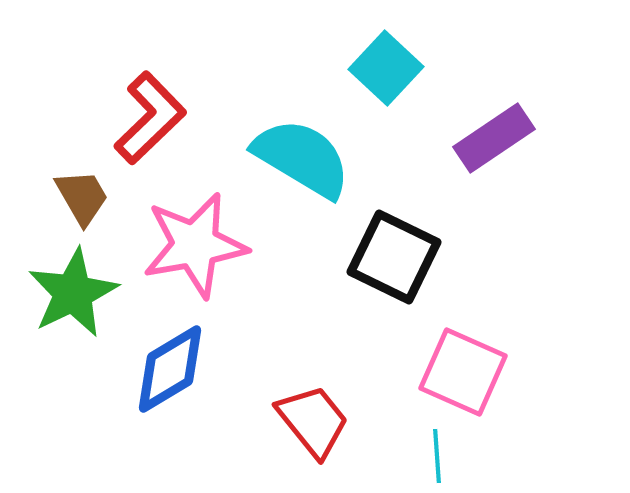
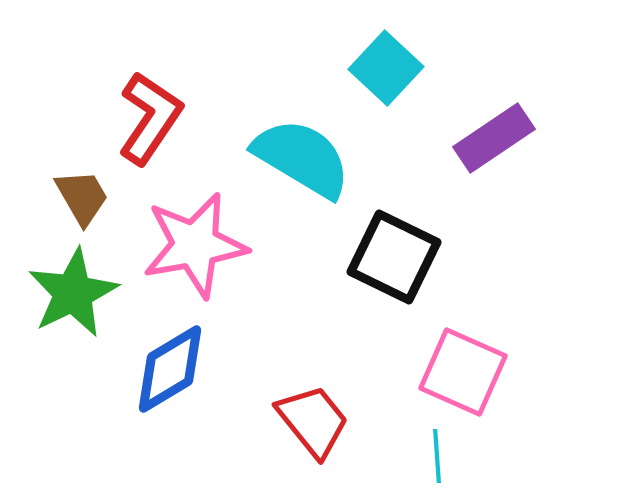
red L-shape: rotated 12 degrees counterclockwise
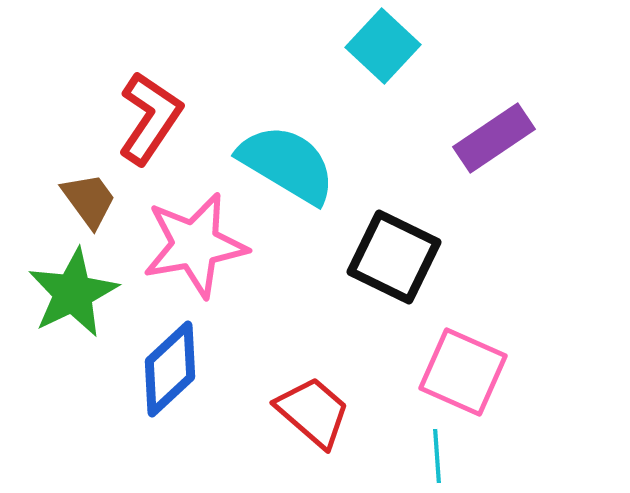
cyan square: moved 3 px left, 22 px up
cyan semicircle: moved 15 px left, 6 px down
brown trapezoid: moved 7 px right, 3 px down; rotated 6 degrees counterclockwise
blue diamond: rotated 12 degrees counterclockwise
red trapezoid: moved 9 px up; rotated 10 degrees counterclockwise
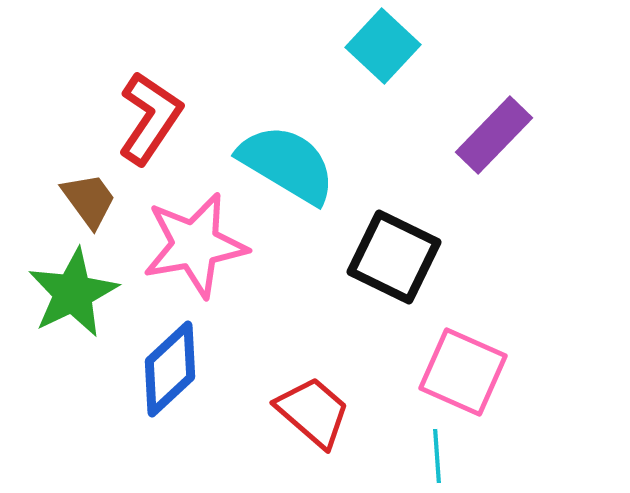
purple rectangle: moved 3 px up; rotated 12 degrees counterclockwise
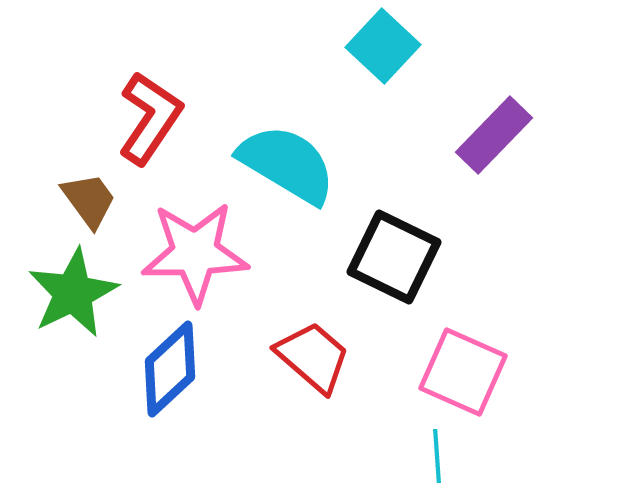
pink star: moved 8 px down; rotated 9 degrees clockwise
red trapezoid: moved 55 px up
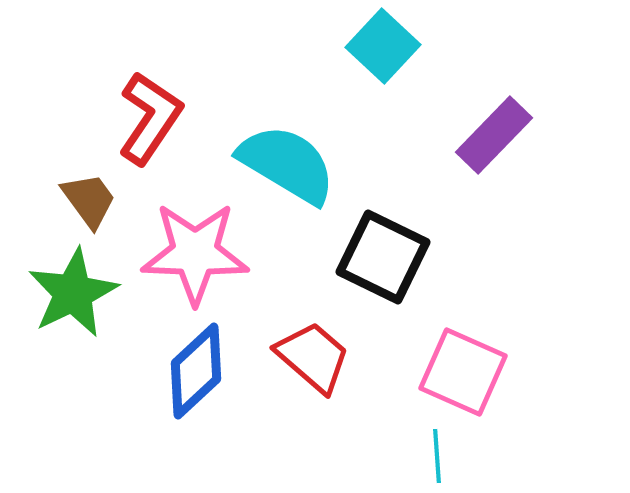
pink star: rotated 3 degrees clockwise
black square: moved 11 px left
blue diamond: moved 26 px right, 2 px down
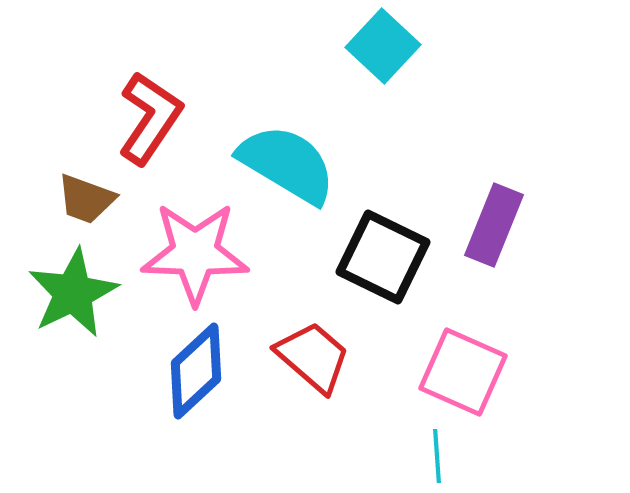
purple rectangle: moved 90 px down; rotated 22 degrees counterclockwise
brown trapezoid: moved 3 px left, 1 px up; rotated 146 degrees clockwise
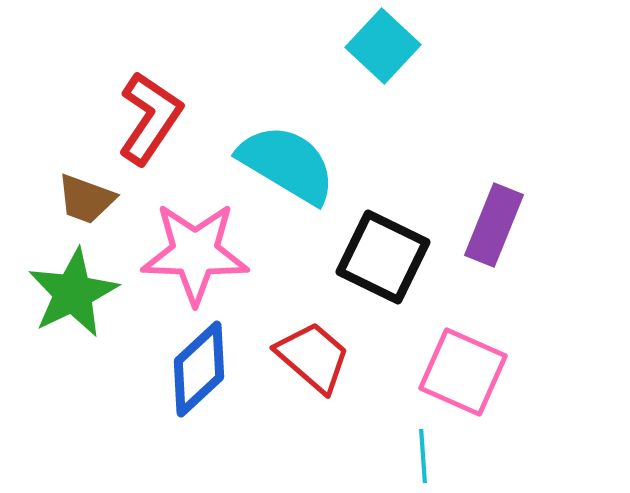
blue diamond: moved 3 px right, 2 px up
cyan line: moved 14 px left
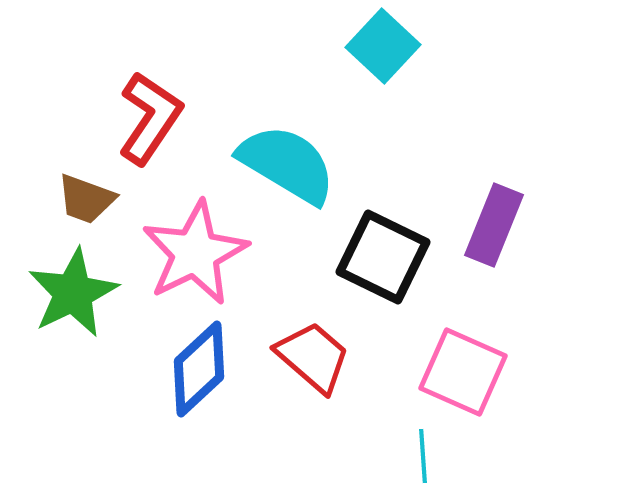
pink star: rotated 28 degrees counterclockwise
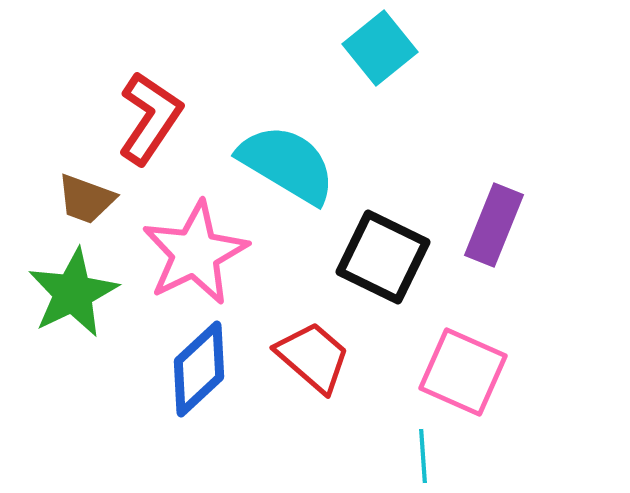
cyan square: moved 3 px left, 2 px down; rotated 8 degrees clockwise
